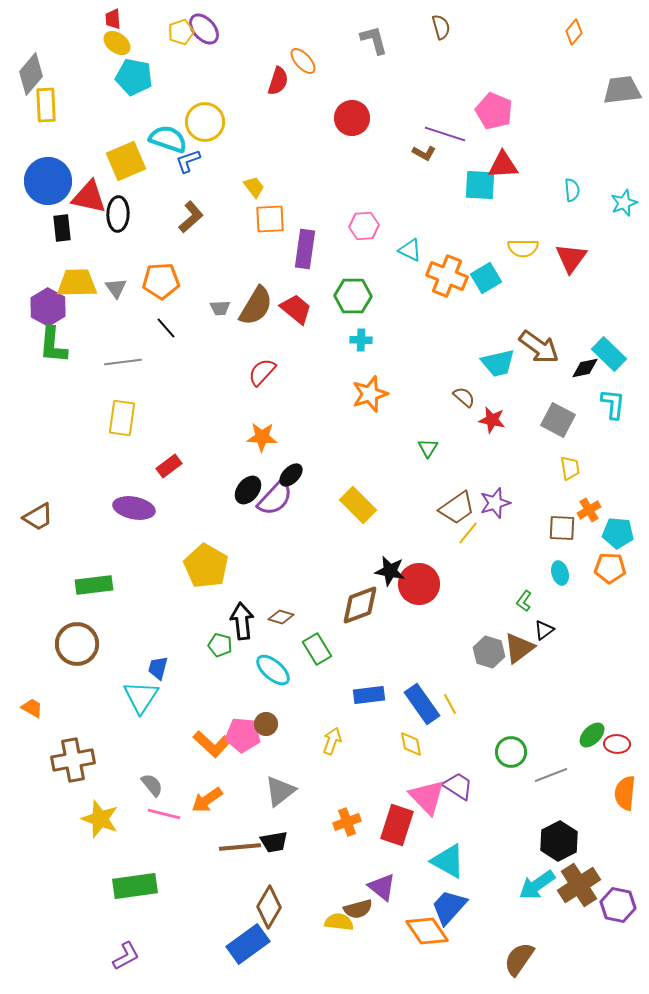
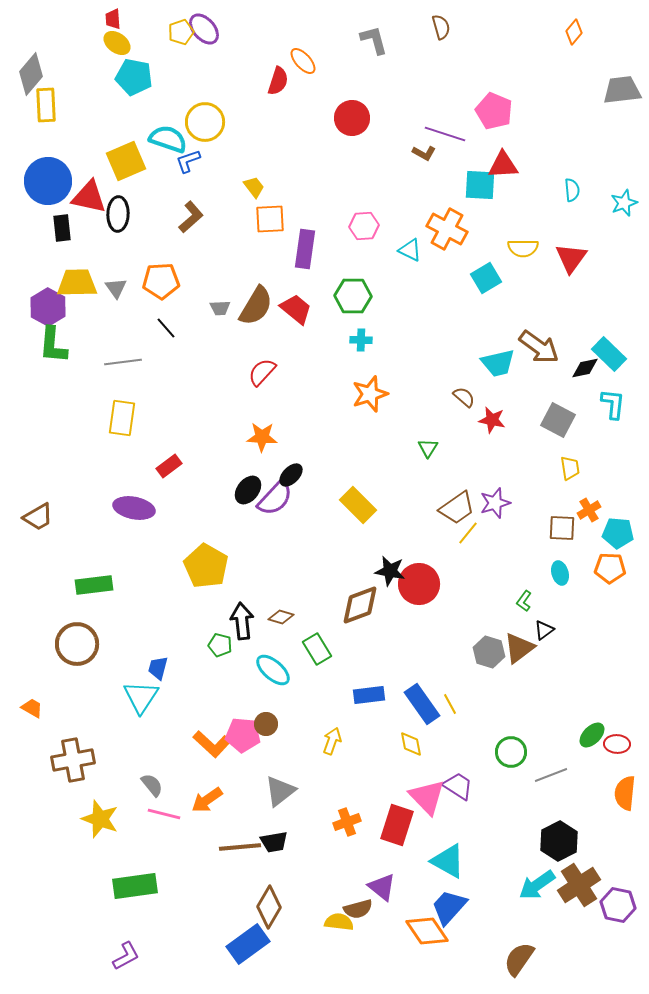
orange cross at (447, 276): moved 47 px up; rotated 6 degrees clockwise
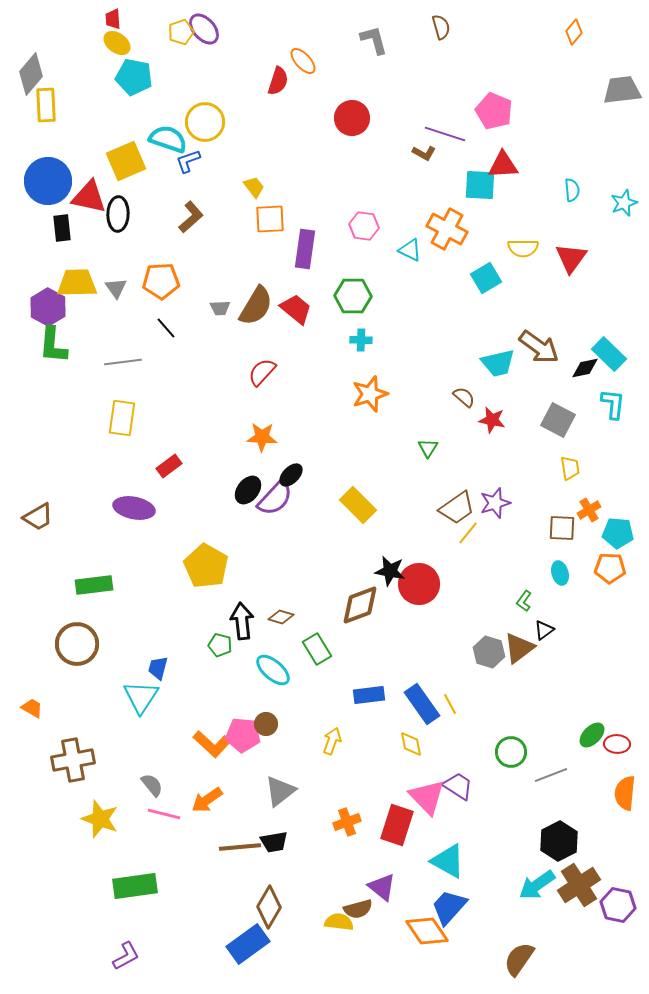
pink hexagon at (364, 226): rotated 12 degrees clockwise
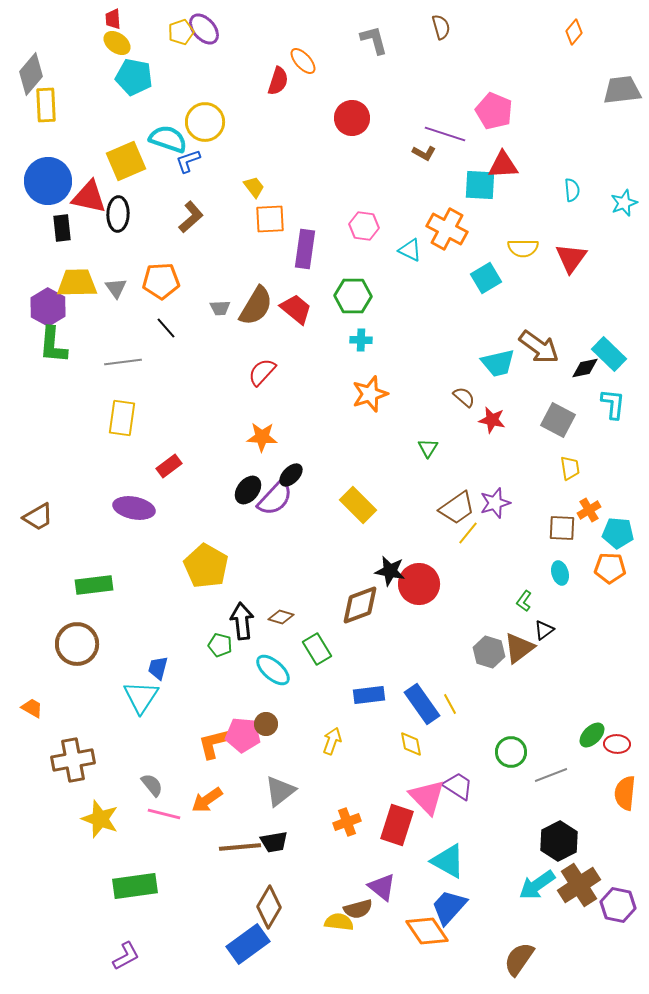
orange L-shape at (212, 744): moved 3 px right, 1 px up; rotated 123 degrees clockwise
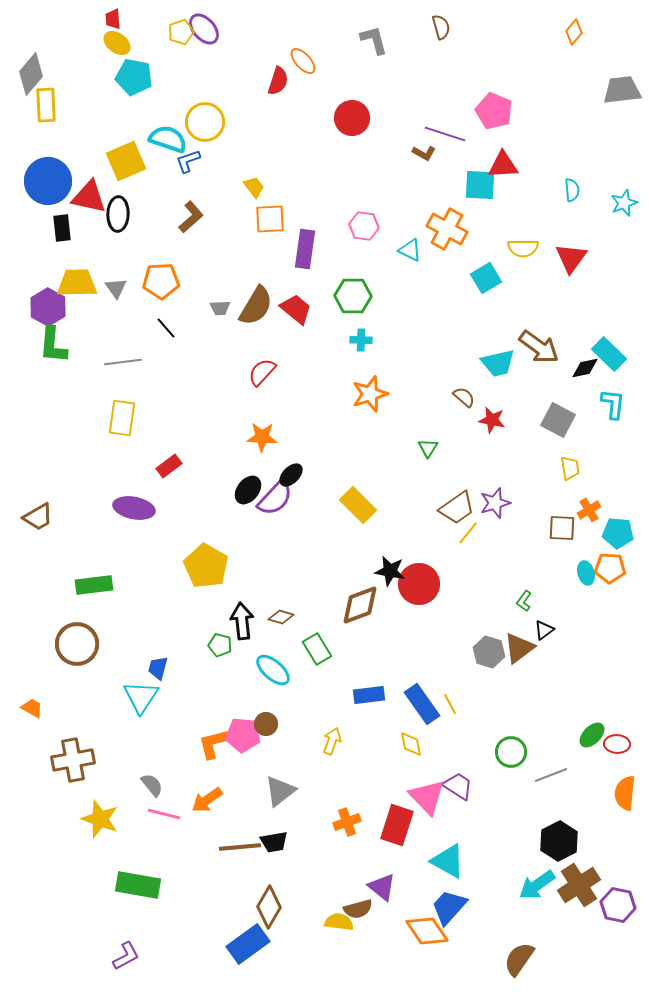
cyan ellipse at (560, 573): moved 26 px right
green rectangle at (135, 886): moved 3 px right, 1 px up; rotated 18 degrees clockwise
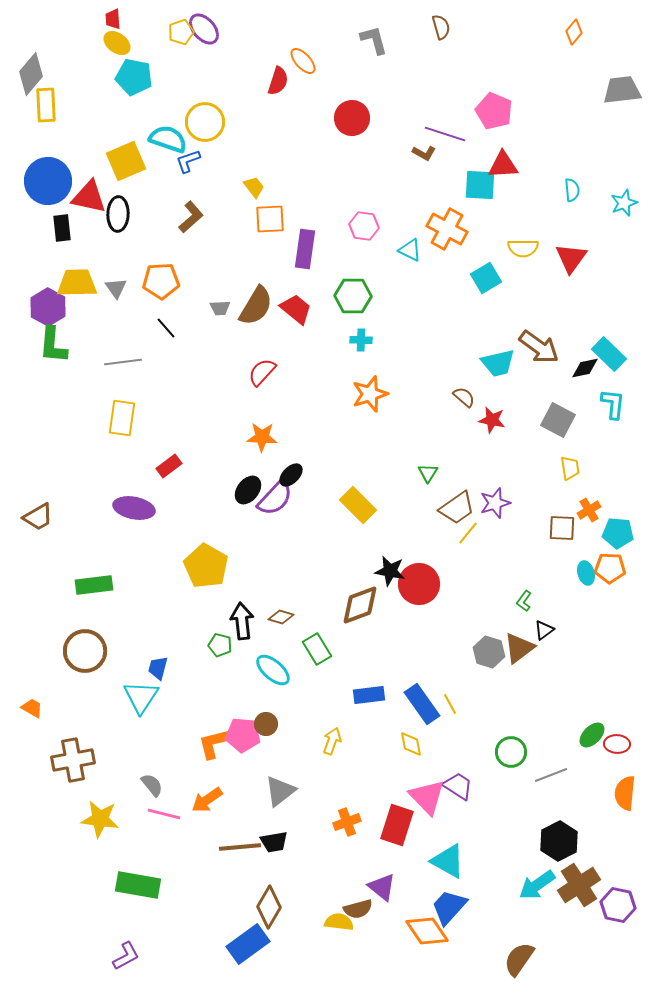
green triangle at (428, 448): moved 25 px down
brown circle at (77, 644): moved 8 px right, 7 px down
yellow star at (100, 819): rotated 12 degrees counterclockwise
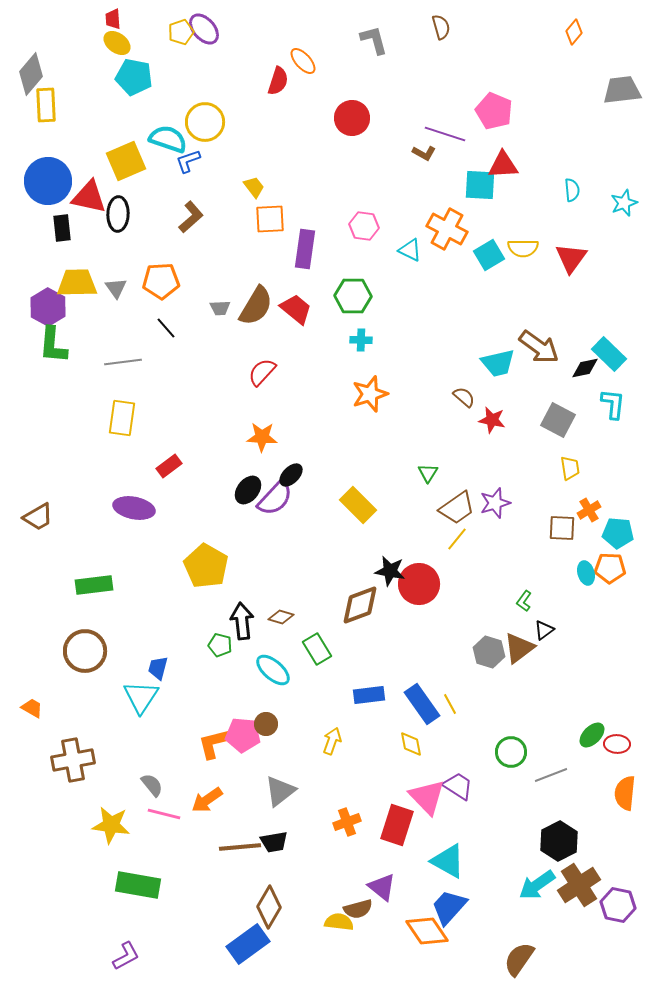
cyan square at (486, 278): moved 3 px right, 23 px up
yellow line at (468, 533): moved 11 px left, 6 px down
yellow star at (100, 819): moved 11 px right, 6 px down
